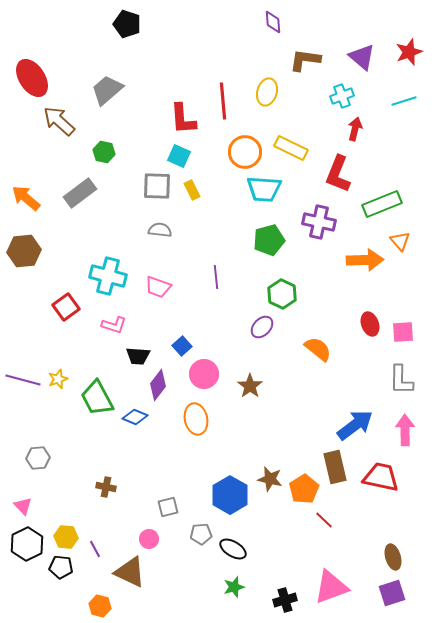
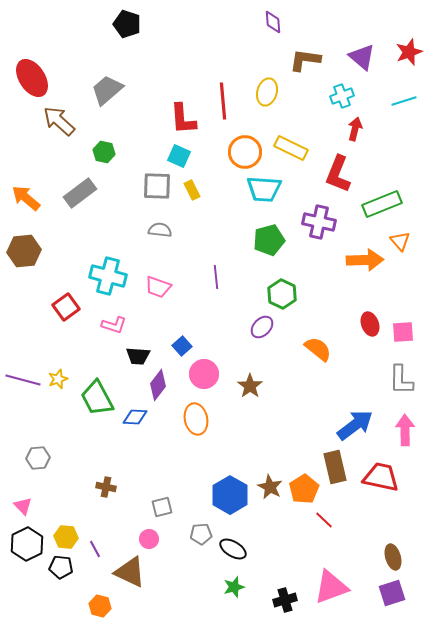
blue diamond at (135, 417): rotated 20 degrees counterclockwise
brown star at (270, 479): moved 8 px down; rotated 15 degrees clockwise
gray square at (168, 507): moved 6 px left
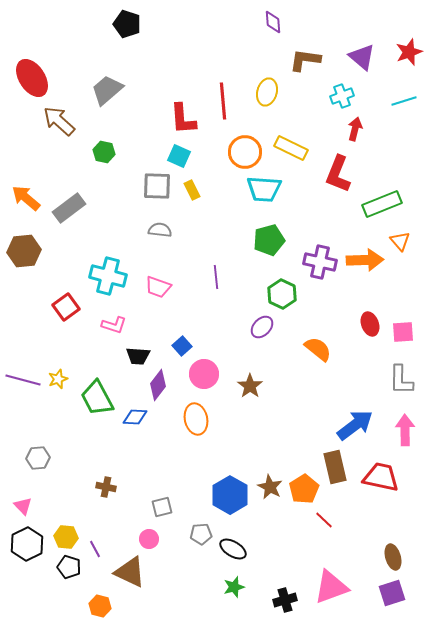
gray rectangle at (80, 193): moved 11 px left, 15 px down
purple cross at (319, 222): moved 1 px right, 40 px down
black pentagon at (61, 567): moved 8 px right; rotated 10 degrees clockwise
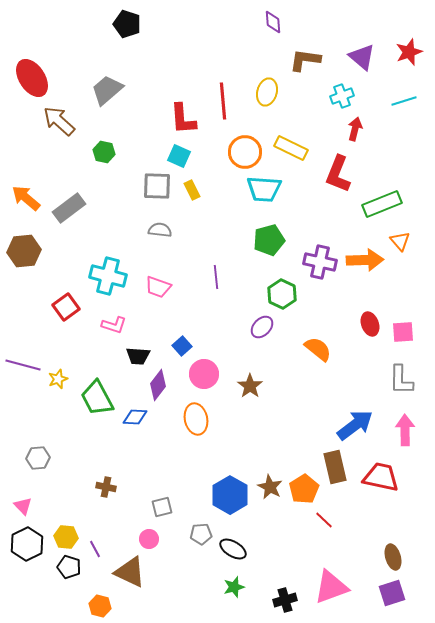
purple line at (23, 380): moved 15 px up
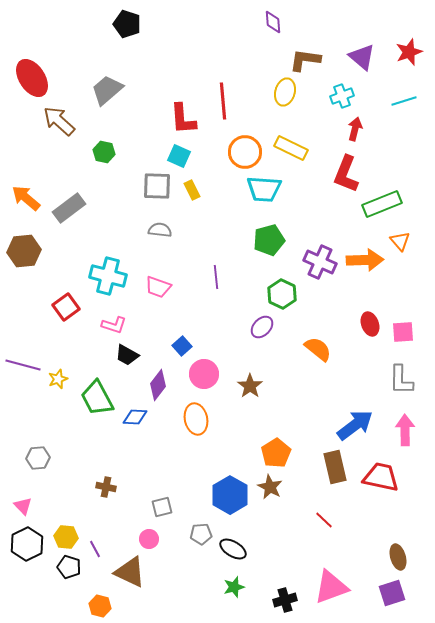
yellow ellipse at (267, 92): moved 18 px right
red L-shape at (338, 174): moved 8 px right
purple cross at (320, 262): rotated 12 degrees clockwise
black trapezoid at (138, 356): moved 11 px left, 1 px up; rotated 25 degrees clockwise
orange pentagon at (304, 489): moved 28 px left, 36 px up
brown ellipse at (393, 557): moved 5 px right
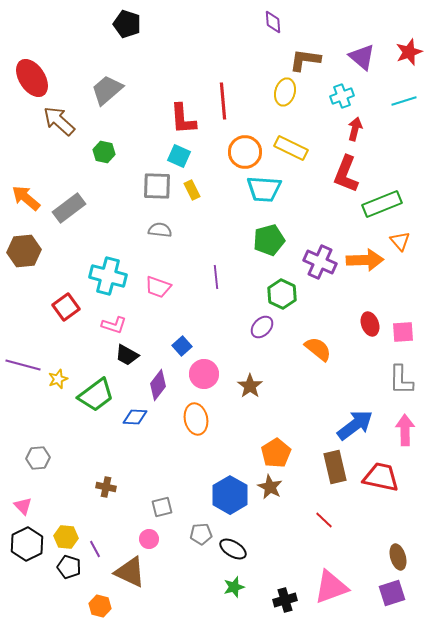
green trapezoid at (97, 398): moved 1 px left, 3 px up; rotated 99 degrees counterclockwise
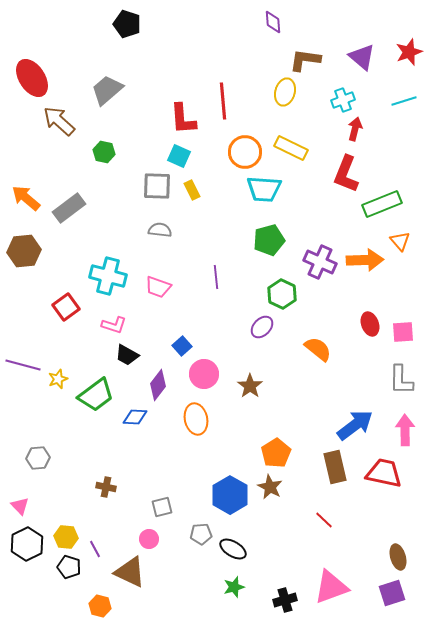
cyan cross at (342, 96): moved 1 px right, 4 px down
red trapezoid at (381, 477): moved 3 px right, 4 px up
pink triangle at (23, 506): moved 3 px left
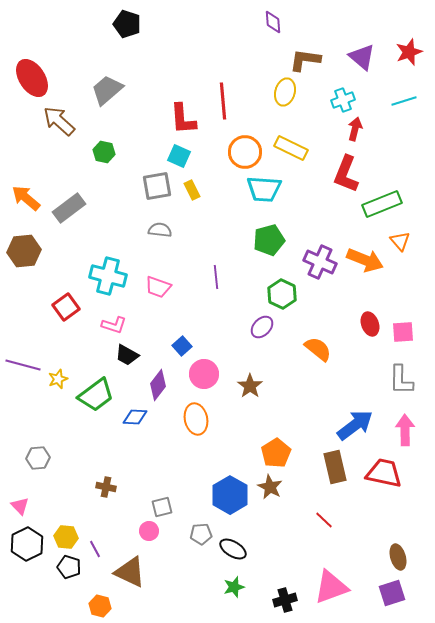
gray square at (157, 186): rotated 12 degrees counterclockwise
orange arrow at (365, 260): rotated 24 degrees clockwise
pink circle at (149, 539): moved 8 px up
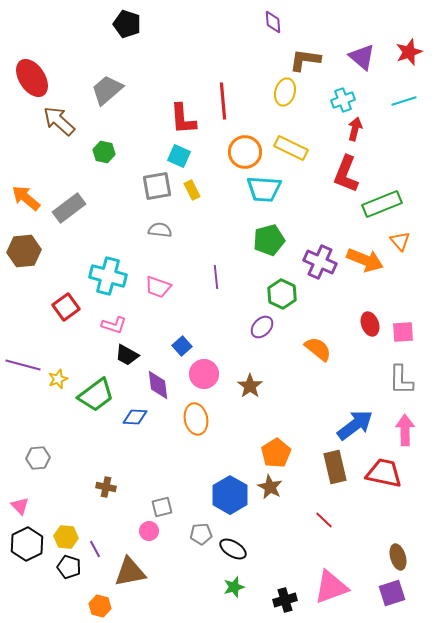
purple diamond at (158, 385): rotated 44 degrees counterclockwise
brown triangle at (130, 572): rotated 36 degrees counterclockwise
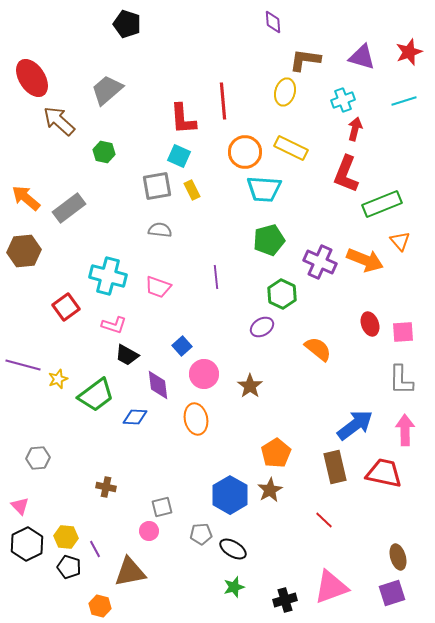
purple triangle at (362, 57): rotated 24 degrees counterclockwise
purple ellipse at (262, 327): rotated 15 degrees clockwise
brown star at (270, 487): moved 3 px down; rotated 15 degrees clockwise
